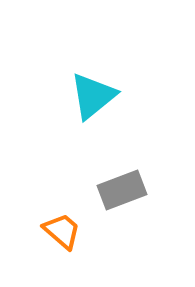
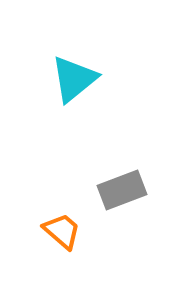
cyan triangle: moved 19 px left, 17 px up
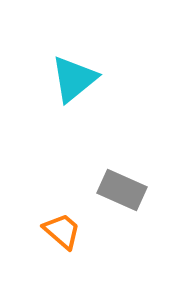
gray rectangle: rotated 45 degrees clockwise
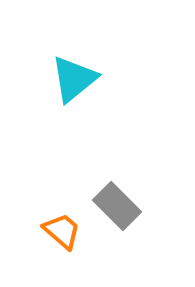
gray rectangle: moved 5 px left, 16 px down; rotated 21 degrees clockwise
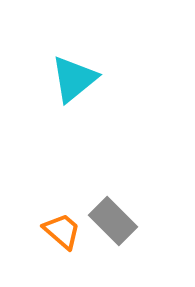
gray rectangle: moved 4 px left, 15 px down
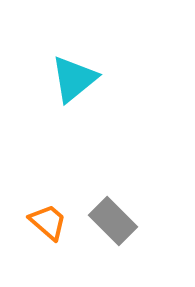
orange trapezoid: moved 14 px left, 9 px up
